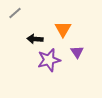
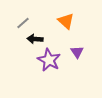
gray line: moved 8 px right, 10 px down
orange triangle: moved 3 px right, 8 px up; rotated 18 degrees counterclockwise
purple star: rotated 30 degrees counterclockwise
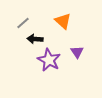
orange triangle: moved 3 px left
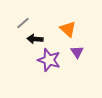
orange triangle: moved 5 px right, 8 px down
purple star: rotated 10 degrees counterclockwise
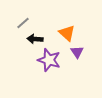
orange triangle: moved 1 px left, 4 px down
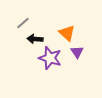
purple star: moved 1 px right, 2 px up
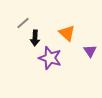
black arrow: moved 1 px up; rotated 91 degrees counterclockwise
purple triangle: moved 13 px right, 1 px up
